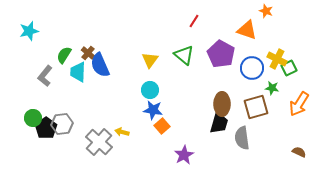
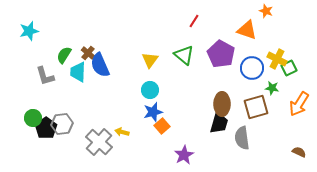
gray L-shape: rotated 55 degrees counterclockwise
blue star: moved 2 px down; rotated 24 degrees counterclockwise
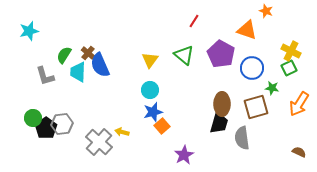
yellow cross: moved 14 px right, 8 px up
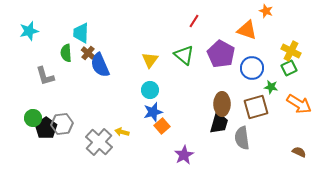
green semicircle: moved 2 px right, 2 px up; rotated 36 degrees counterclockwise
cyan trapezoid: moved 3 px right, 39 px up
green star: moved 1 px left, 1 px up
orange arrow: rotated 90 degrees counterclockwise
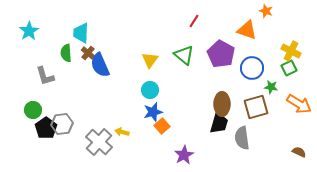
cyan star: rotated 18 degrees counterclockwise
green circle: moved 8 px up
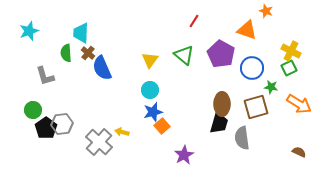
cyan star: rotated 12 degrees clockwise
blue semicircle: moved 2 px right, 3 px down
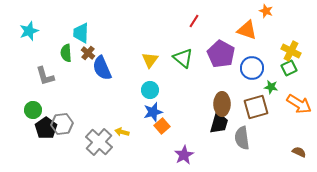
green triangle: moved 1 px left, 3 px down
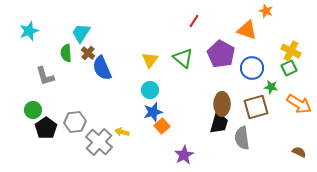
cyan trapezoid: rotated 30 degrees clockwise
gray hexagon: moved 13 px right, 2 px up
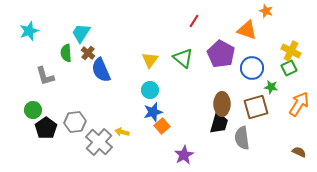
blue semicircle: moved 1 px left, 2 px down
orange arrow: rotated 90 degrees counterclockwise
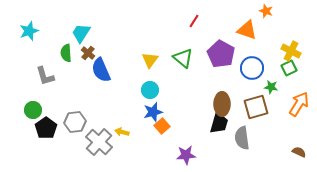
purple star: moved 2 px right; rotated 24 degrees clockwise
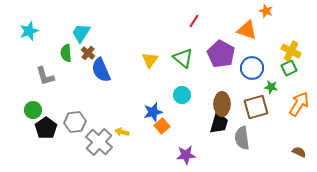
cyan circle: moved 32 px right, 5 px down
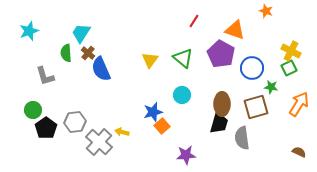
orange triangle: moved 12 px left
blue semicircle: moved 1 px up
